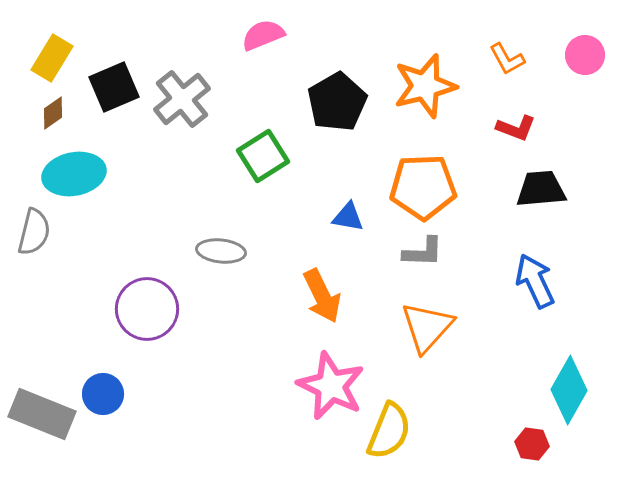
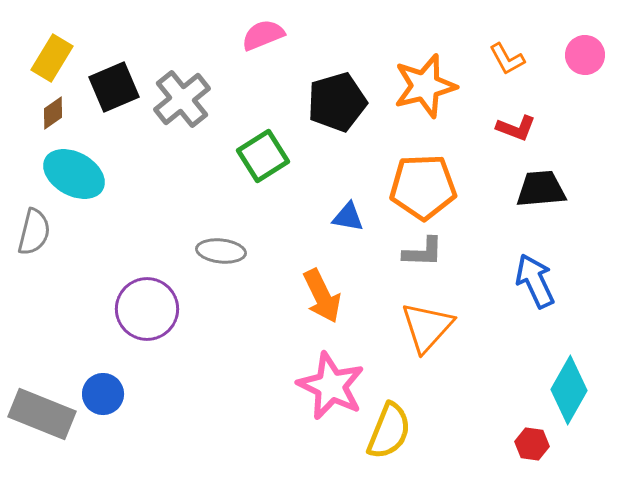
black pentagon: rotated 14 degrees clockwise
cyan ellipse: rotated 40 degrees clockwise
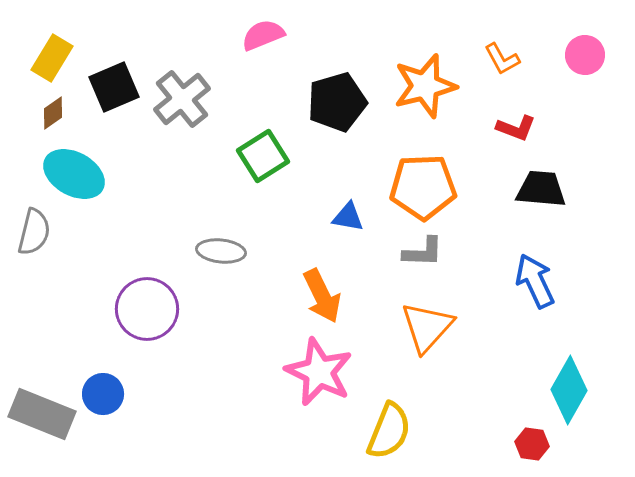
orange L-shape: moved 5 px left
black trapezoid: rotated 10 degrees clockwise
pink star: moved 12 px left, 14 px up
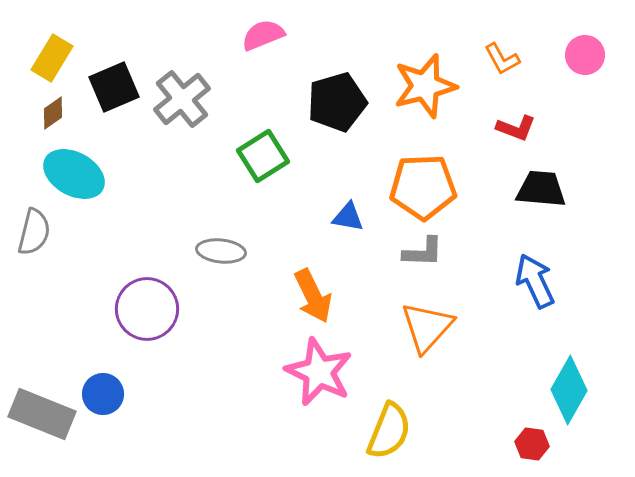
orange arrow: moved 9 px left
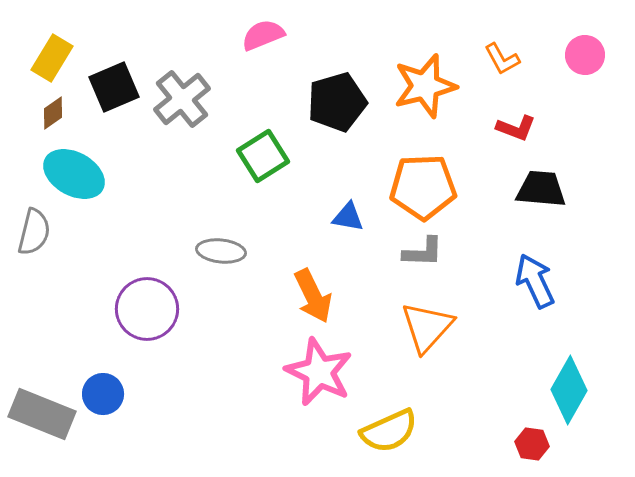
yellow semicircle: rotated 44 degrees clockwise
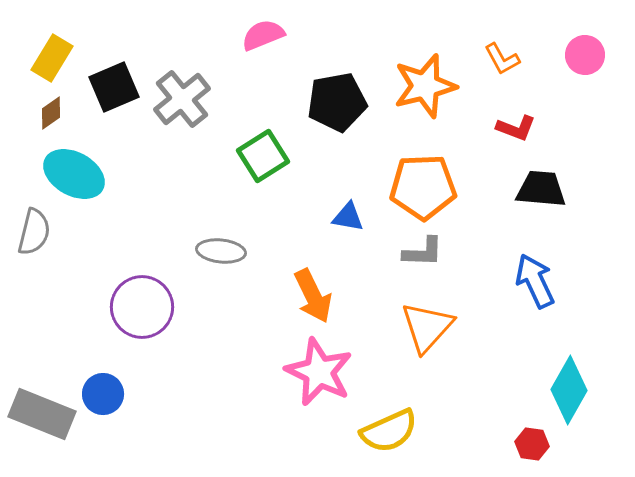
black pentagon: rotated 6 degrees clockwise
brown diamond: moved 2 px left
purple circle: moved 5 px left, 2 px up
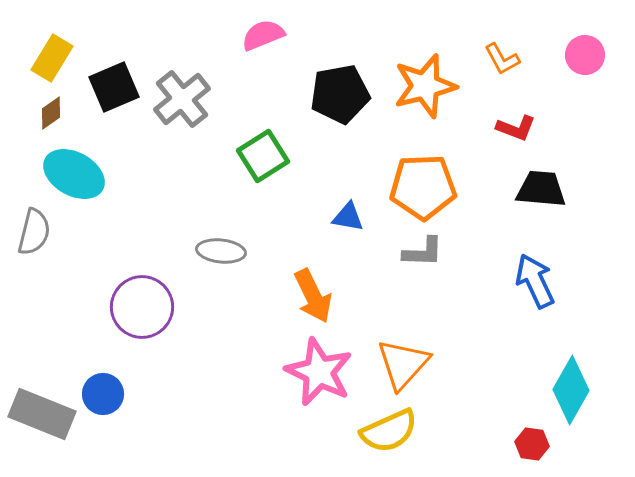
black pentagon: moved 3 px right, 8 px up
orange triangle: moved 24 px left, 37 px down
cyan diamond: moved 2 px right
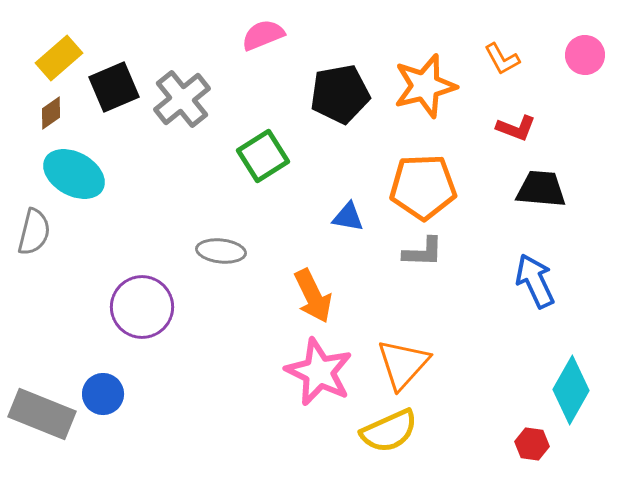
yellow rectangle: moved 7 px right; rotated 18 degrees clockwise
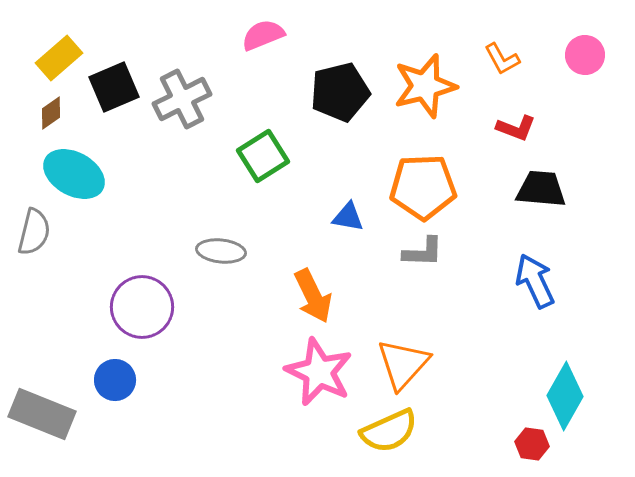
black pentagon: moved 2 px up; rotated 4 degrees counterclockwise
gray cross: rotated 12 degrees clockwise
cyan diamond: moved 6 px left, 6 px down
blue circle: moved 12 px right, 14 px up
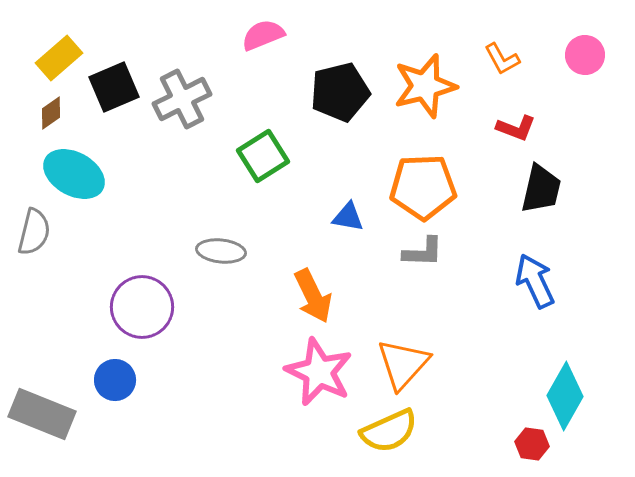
black trapezoid: rotated 98 degrees clockwise
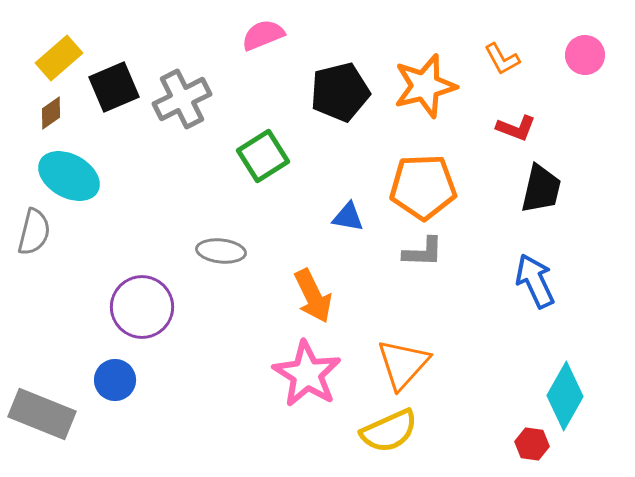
cyan ellipse: moved 5 px left, 2 px down
pink star: moved 12 px left, 2 px down; rotated 6 degrees clockwise
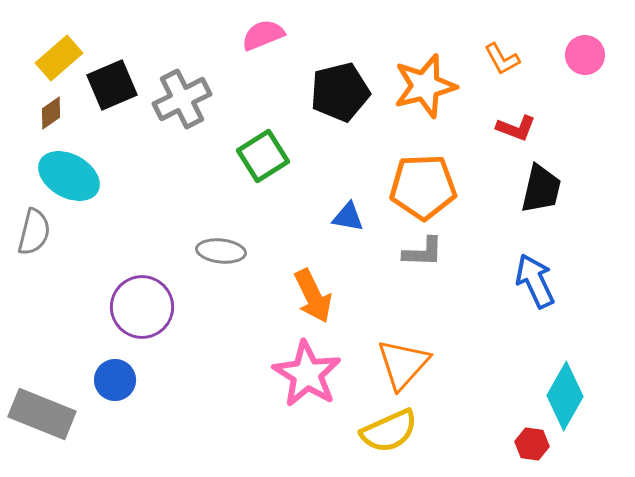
black square: moved 2 px left, 2 px up
